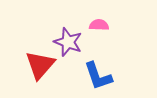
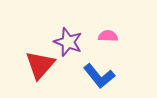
pink semicircle: moved 9 px right, 11 px down
blue L-shape: moved 1 px right; rotated 20 degrees counterclockwise
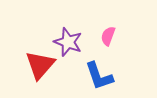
pink semicircle: rotated 72 degrees counterclockwise
blue L-shape: rotated 20 degrees clockwise
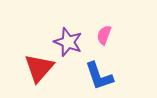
pink semicircle: moved 4 px left, 1 px up
red triangle: moved 1 px left, 3 px down
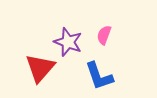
red triangle: moved 1 px right
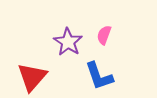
purple star: rotated 12 degrees clockwise
red triangle: moved 8 px left, 9 px down
